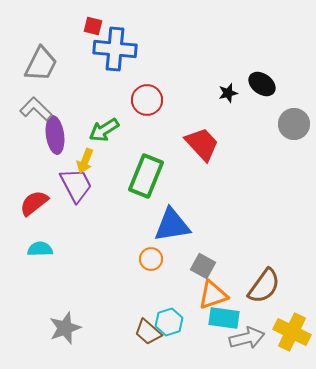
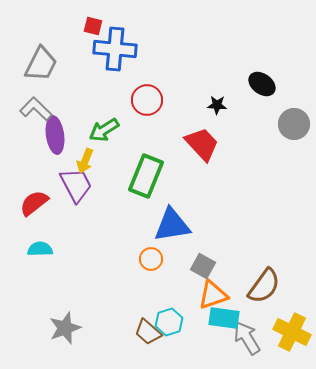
black star: moved 11 px left, 12 px down; rotated 18 degrees clockwise
gray arrow: rotated 108 degrees counterclockwise
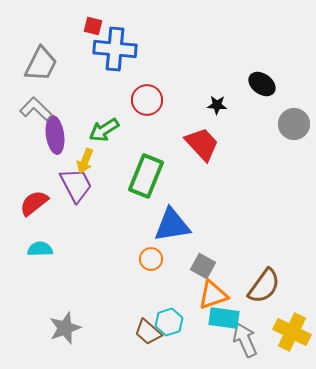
gray arrow: moved 2 px left, 2 px down; rotated 8 degrees clockwise
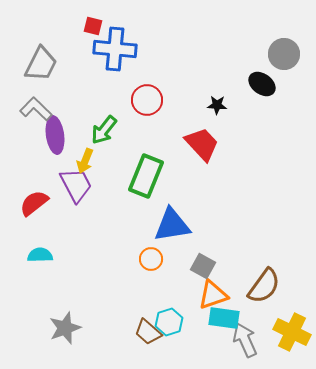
gray circle: moved 10 px left, 70 px up
green arrow: rotated 20 degrees counterclockwise
cyan semicircle: moved 6 px down
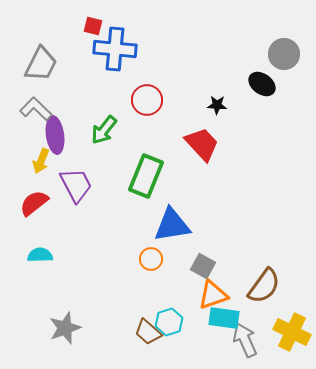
yellow arrow: moved 44 px left
